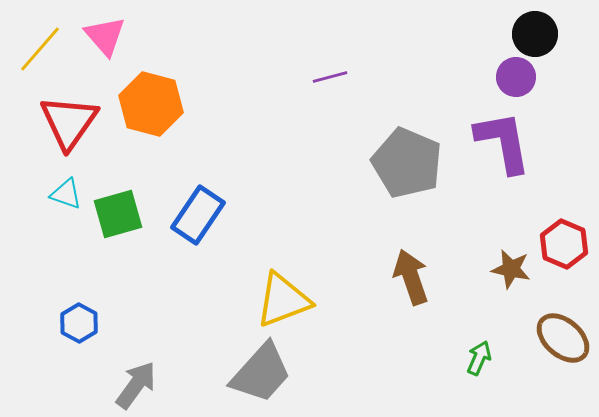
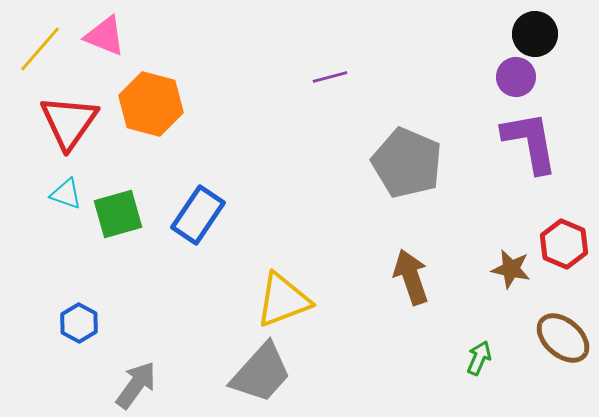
pink triangle: rotated 27 degrees counterclockwise
purple L-shape: moved 27 px right
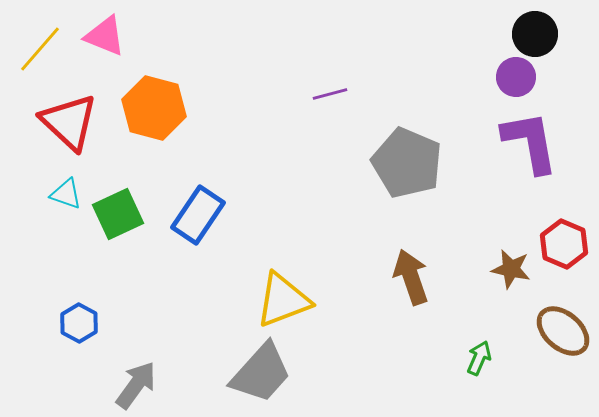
purple line: moved 17 px down
orange hexagon: moved 3 px right, 4 px down
red triangle: rotated 22 degrees counterclockwise
green square: rotated 9 degrees counterclockwise
brown ellipse: moved 7 px up
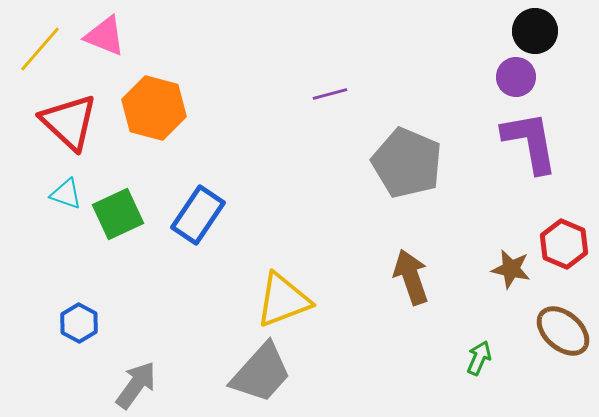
black circle: moved 3 px up
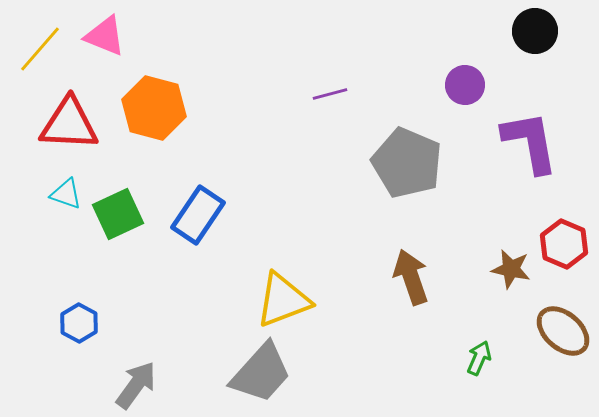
purple circle: moved 51 px left, 8 px down
red triangle: moved 2 px down; rotated 40 degrees counterclockwise
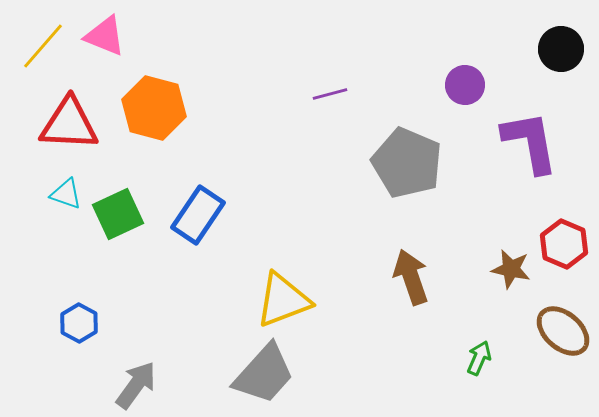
black circle: moved 26 px right, 18 px down
yellow line: moved 3 px right, 3 px up
gray trapezoid: moved 3 px right, 1 px down
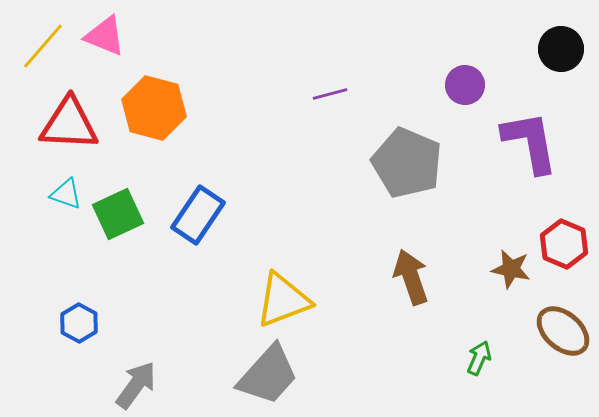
gray trapezoid: moved 4 px right, 1 px down
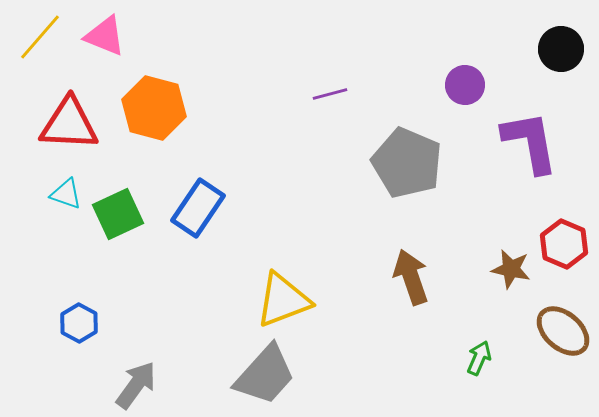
yellow line: moved 3 px left, 9 px up
blue rectangle: moved 7 px up
gray trapezoid: moved 3 px left
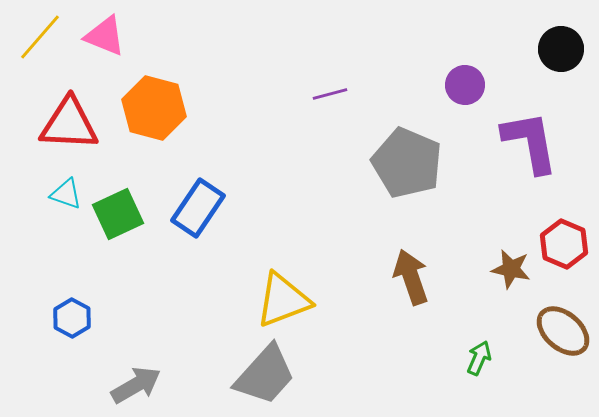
blue hexagon: moved 7 px left, 5 px up
gray arrow: rotated 24 degrees clockwise
